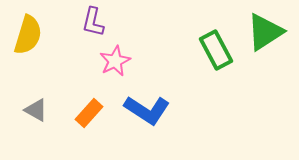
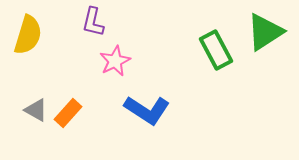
orange rectangle: moved 21 px left
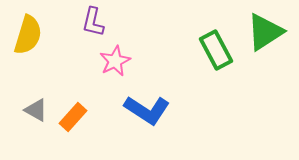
orange rectangle: moved 5 px right, 4 px down
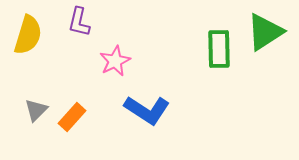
purple L-shape: moved 14 px left
green rectangle: moved 3 px right, 1 px up; rotated 27 degrees clockwise
gray triangle: rotated 45 degrees clockwise
orange rectangle: moved 1 px left
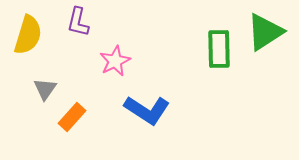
purple L-shape: moved 1 px left
gray triangle: moved 9 px right, 21 px up; rotated 10 degrees counterclockwise
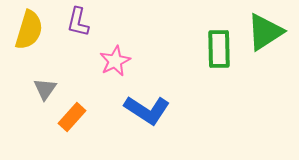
yellow semicircle: moved 1 px right, 5 px up
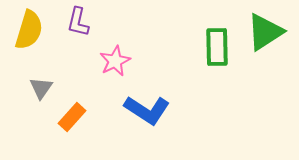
green rectangle: moved 2 px left, 2 px up
gray triangle: moved 4 px left, 1 px up
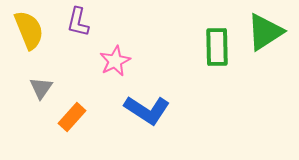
yellow semicircle: rotated 39 degrees counterclockwise
